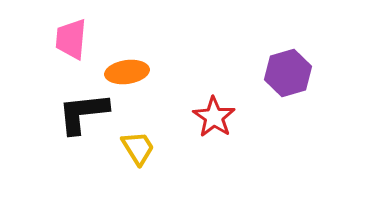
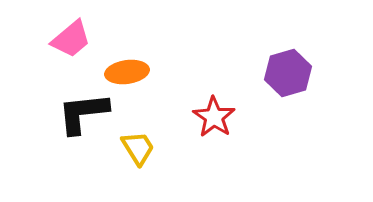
pink trapezoid: rotated 135 degrees counterclockwise
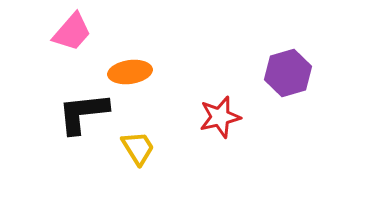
pink trapezoid: moved 1 px right, 7 px up; rotated 9 degrees counterclockwise
orange ellipse: moved 3 px right
red star: moved 6 px right; rotated 24 degrees clockwise
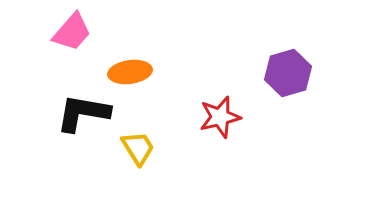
black L-shape: rotated 16 degrees clockwise
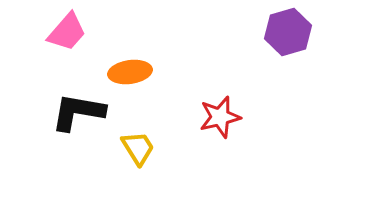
pink trapezoid: moved 5 px left
purple hexagon: moved 41 px up
black L-shape: moved 5 px left, 1 px up
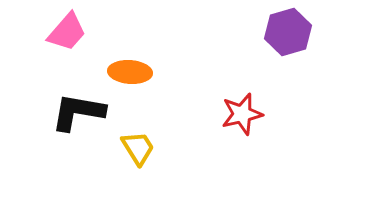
orange ellipse: rotated 12 degrees clockwise
red star: moved 22 px right, 3 px up
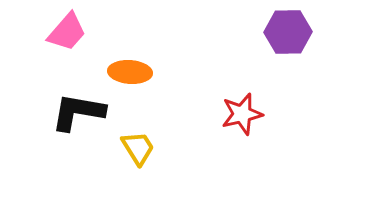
purple hexagon: rotated 15 degrees clockwise
